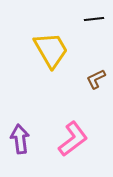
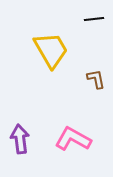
brown L-shape: rotated 105 degrees clockwise
pink L-shape: rotated 114 degrees counterclockwise
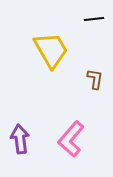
brown L-shape: moved 1 px left; rotated 20 degrees clockwise
pink L-shape: moved 2 px left; rotated 78 degrees counterclockwise
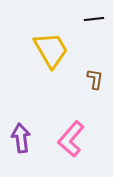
purple arrow: moved 1 px right, 1 px up
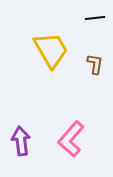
black line: moved 1 px right, 1 px up
brown L-shape: moved 15 px up
purple arrow: moved 3 px down
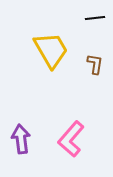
purple arrow: moved 2 px up
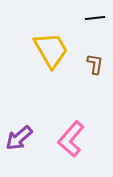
purple arrow: moved 2 px left, 1 px up; rotated 124 degrees counterclockwise
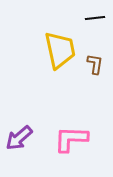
yellow trapezoid: moved 9 px right; rotated 18 degrees clockwise
pink L-shape: rotated 51 degrees clockwise
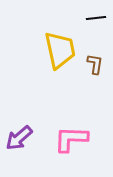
black line: moved 1 px right
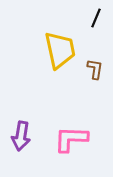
black line: rotated 60 degrees counterclockwise
brown L-shape: moved 5 px down
purple arrow: moved 2 px right, 2 px up; rotated 40 degrees counterclockwise
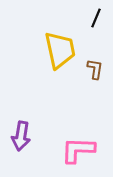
pink L-shape: moved 7 px right, 11 px down
